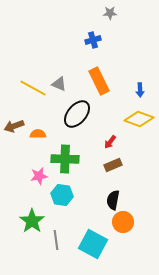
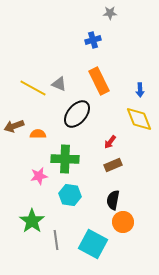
yellow diamond: rotated 48 degrees clockwise
cyan hexagon: moved 8 px right
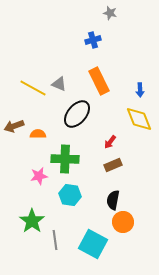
gray star: rotated 16 degrees clockwise
gray line: moved 1 px left
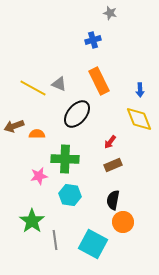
orange semicircle: moved 1 px left
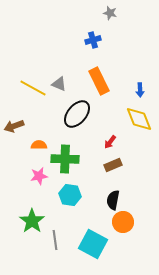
orange semicircle: moved 2 px right, 11 px down
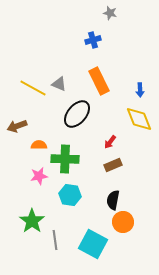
brown arrow: moved 3 px right
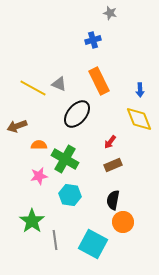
green cross: rotated 28 degrees clockwise
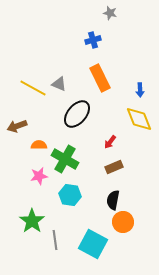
orange rectangle: moved 1 px right, 3 px up
brown rectangle: moved 1 px right, 2 px down
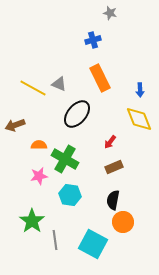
brown arrow: moved 2 px left, 1 px up
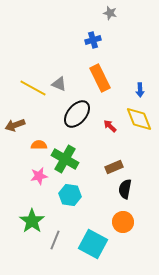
red arrow: moved 16 px up; rotated 96 degrees clockwise
black semicircle: moved 12 px right, 11 px up
gray line: rotated 30 degrees clockwise
